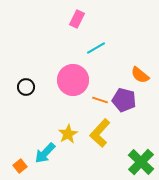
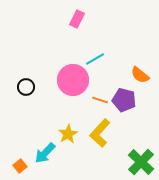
cyan line: moved 1 px left, 11 px down
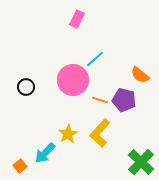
cyan line: rotated 12 degrees counterclockwise
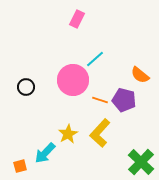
orange square: rotated 24 degrees clockwise
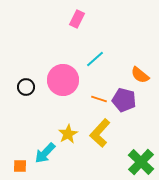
pink circle: moved 10 px left
orange line: moved 1 px left, 1 px up
orange square: rotated 16 degrees clockwise
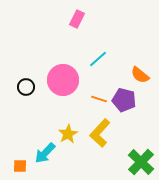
cyan line: moved 3 px right
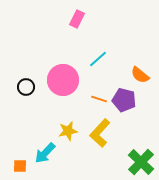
yellow star: moved 3 px up; rotated 18 degrees clockwise
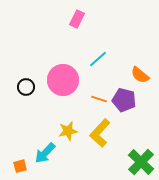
orange square: rotated 16 degrees counterclockwise
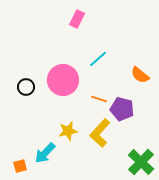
purple pentagon: moved 2 px left, 9 px down
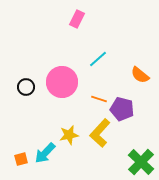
pink circle: moved 1 px left, 2 px down
yellow star: moved 1 px right, 4 px down
orange square: moved 1 px right, 7 px up
